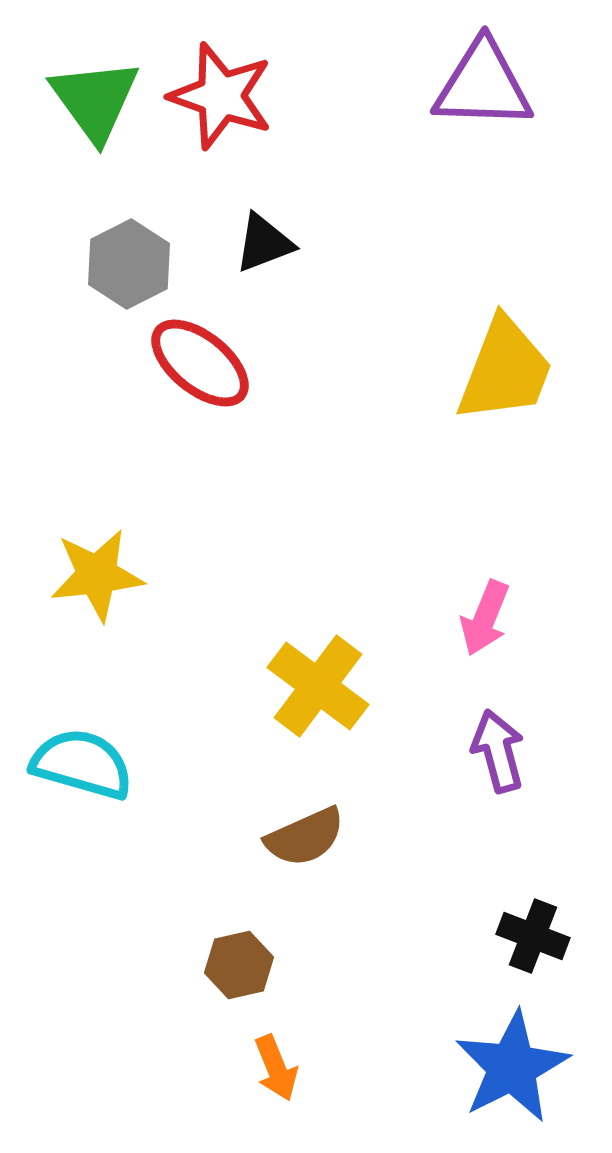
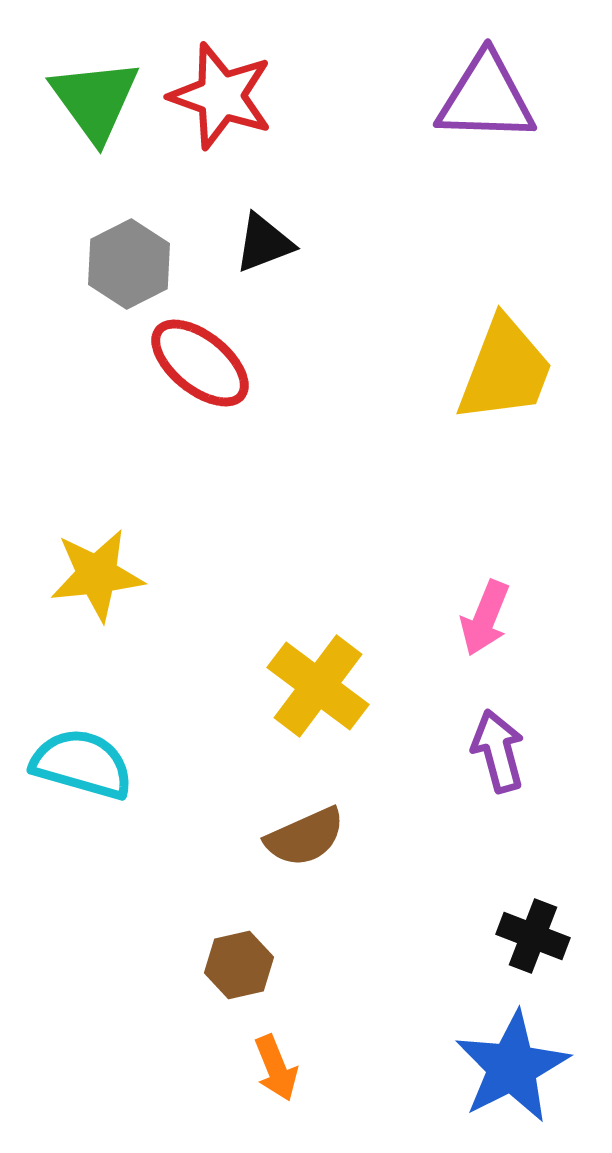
purple triangle: moved 3 px right, 13 px down
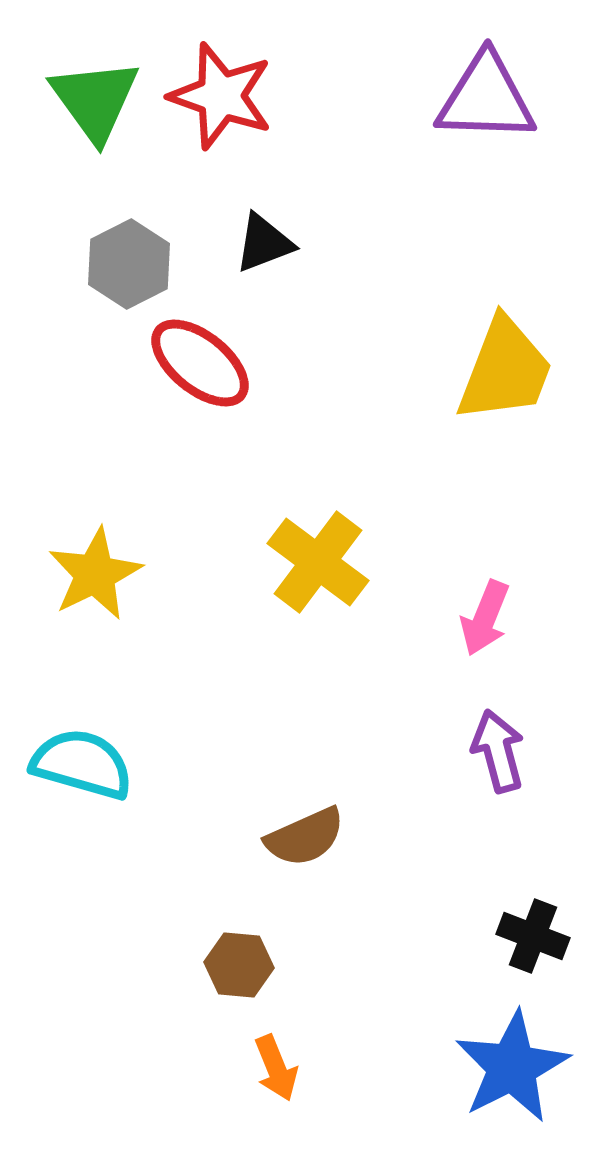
yellow star: moved 2 px left, 1 px up; rotated 20 degrees counterclockwise
yellow cross: moved 124 px up
brown hexagon: rotated 18 degrees clockwise
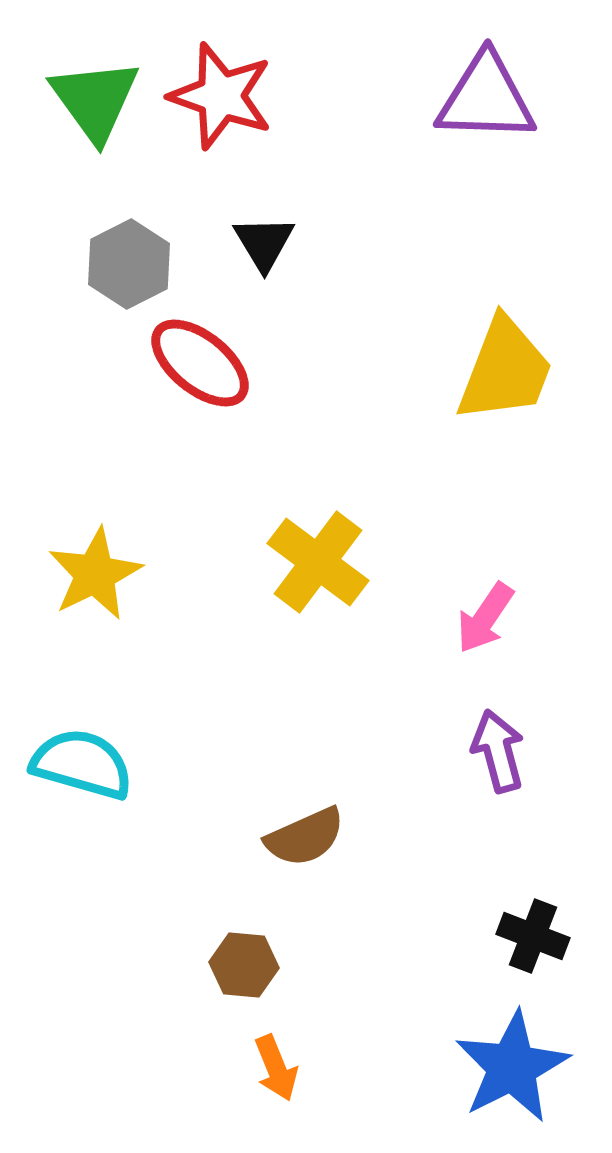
black triangle: rotated 40 degrees counterclockwise
pink arrow: rotated 12 degrees clockwise
brown hexagon: moved 5 px right
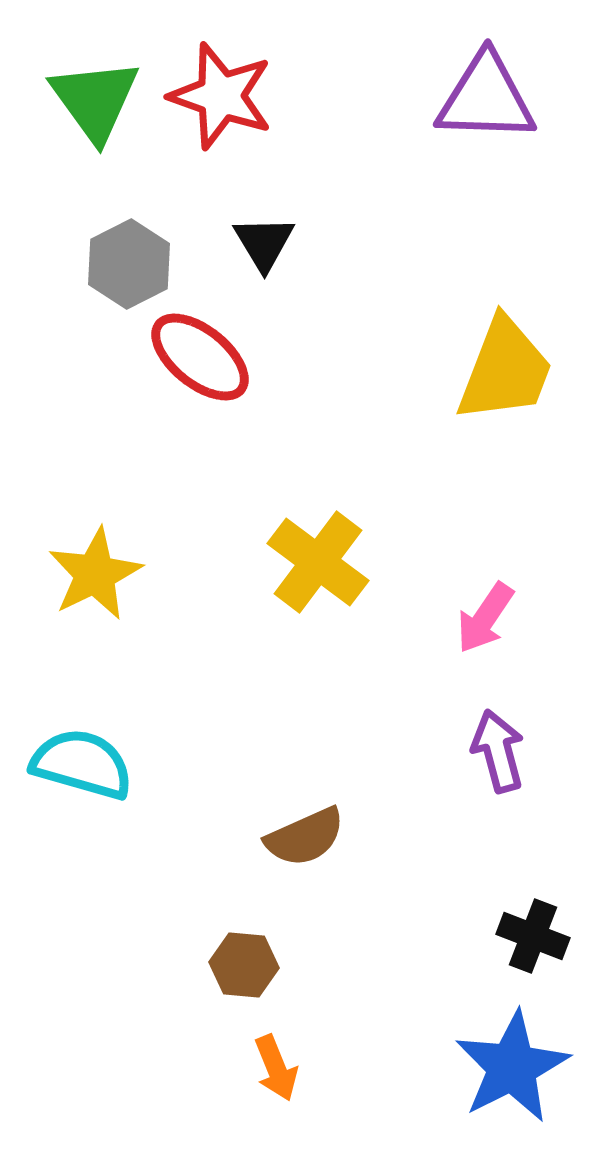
red ellipse: moved 6 px up
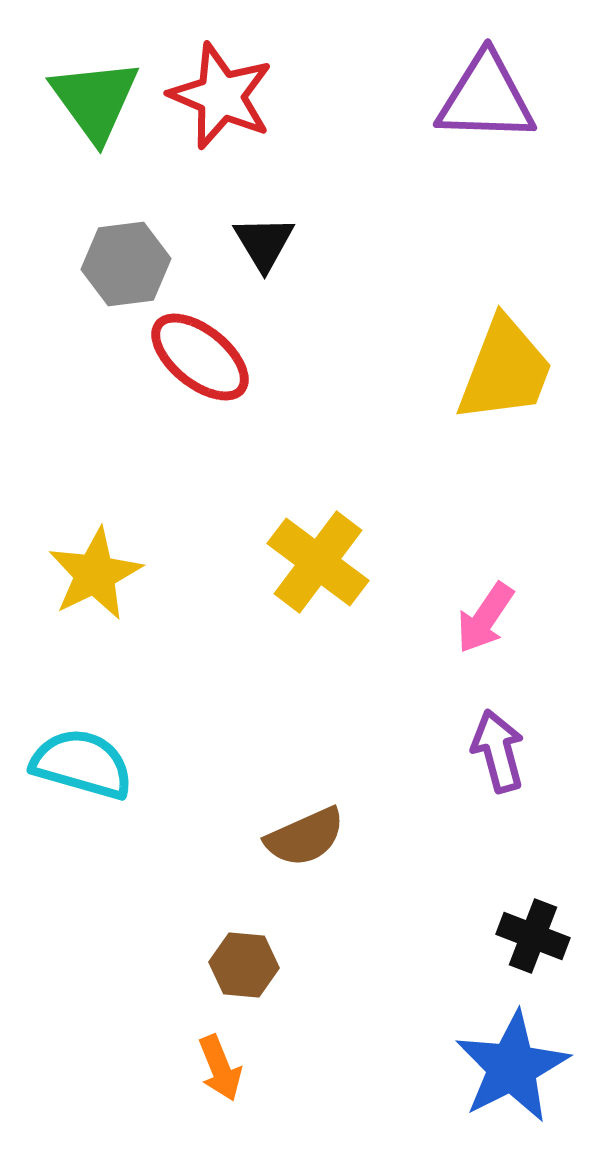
red star: rotated 4 degrees clockwise
gray hexagon: moved 3 px left; rotated 20 degrees clockwise
orange arrow: moved 56 px left
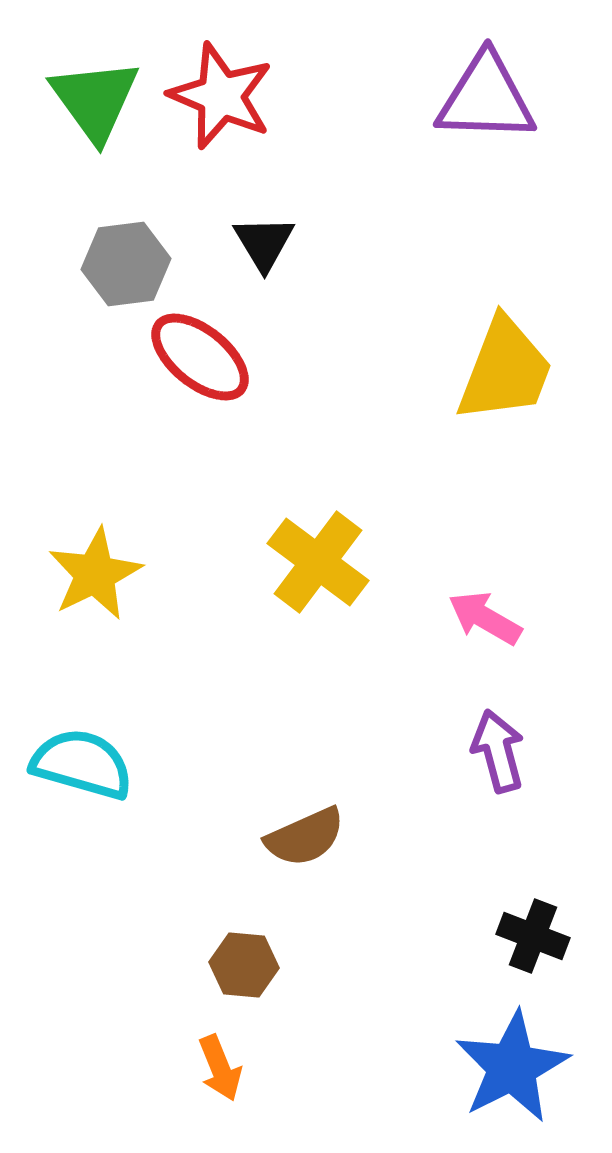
pink arrow: rotated 86 degrees clockwise
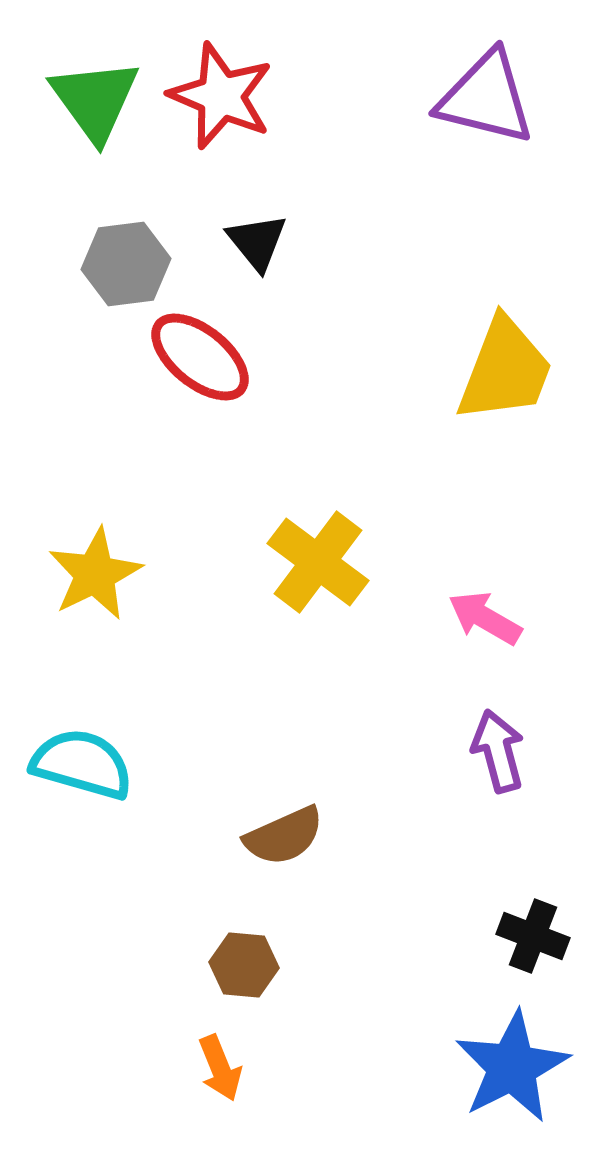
purple triangle: rotated 12 degrees clockwise
black triangle: moved 7 px left, 1 px up; rotated 8 degrees counterclockwise
brown semicircle: moved 21 px left, 1 px up
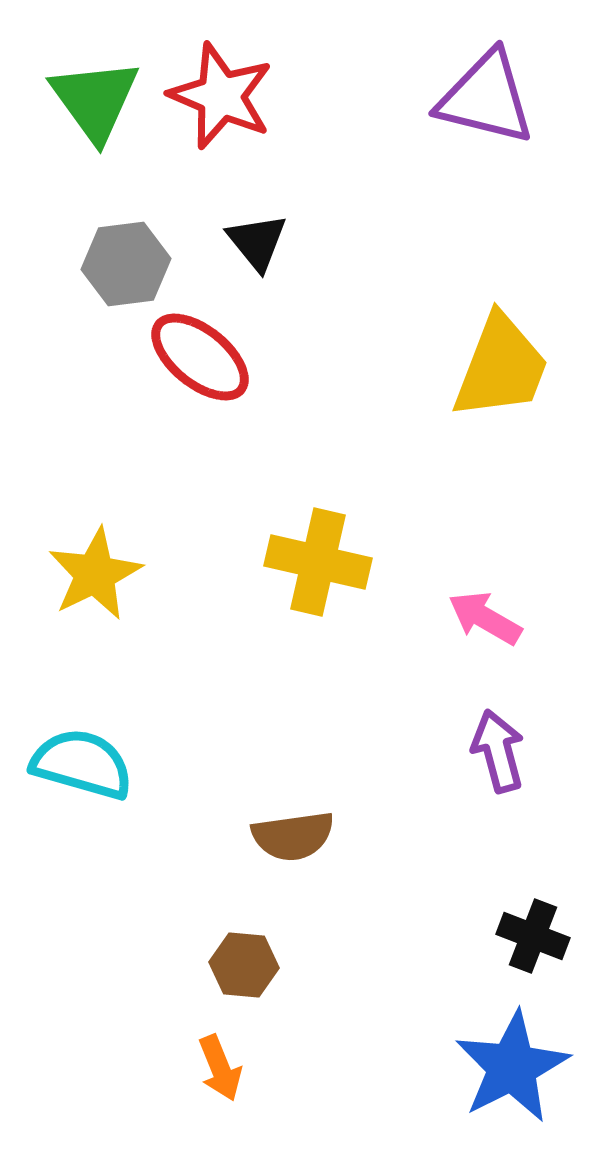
yellow trapezoid: moved 4 px left, 3 px up
yellow cross: rotated 24 degrees counterclockwise
brown semicircle: moved 9 px right; rotated 16 degrees clockwise
